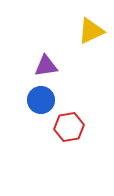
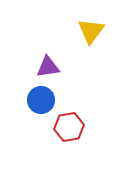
yellow triangle: rotated 28 degrees counterclockwise
purple triangle: moved 2 px right, 1 px down
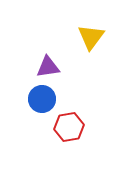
yellow triangle: moved 6 px down
blue circle: moved 1 px right, 1 px up
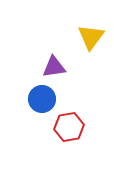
purple triangle: moved 6 px right
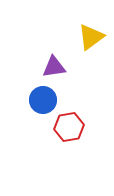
yellow triangle: rotated 16 degrees clockwise
blue circle: moved 1 px right, 1 px down
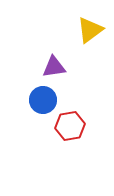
yellow triangle: moved 1 px left, 7 px up
red hexagon: moved 1 px right, 1 px up
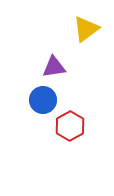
yellow triangle: moved 4 px left, 1 px up
red hexagon: rotated 20 degrees counterclockwise
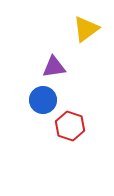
red hexagon: rotated 12 degrees counterclockwise
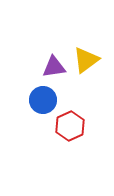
yellow triangle: moved 31 px down
red hexagon: rotated 16 degrees clockwise
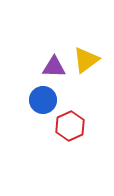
purple triangle: rotated 10 degrees clockwise
